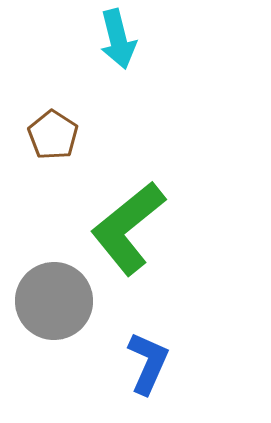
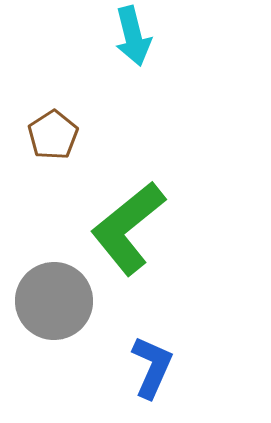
cyan arrow: moved 15 px right, 3 px up
brown pentagon: rotated 6 degrees clockwise
blue L-shape: moved 4 px right, 4 px down
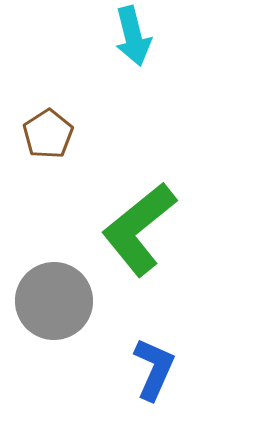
brown pentagon: moved 5 px left, 1 px up
green L-shape: moved 11 px right, 1 px down
blue L-shape: moved 2 px right, 2 px down
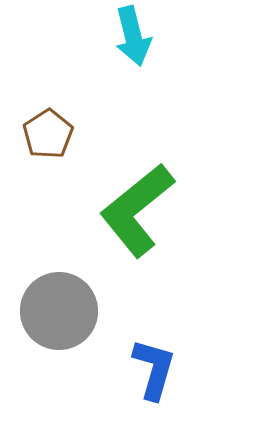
green L-shape: moved 2 px left, 19 px up
gray circle: moved 5 px right, 10 px down
blue L-shape: rotated 8 degrees counterclockwise
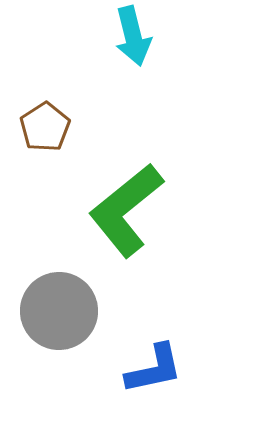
brown pentagon: moved 3 px left, 7 px up
green L-shape: moved 11 px left
blue L-shape: rotated 62 degrees clockwise
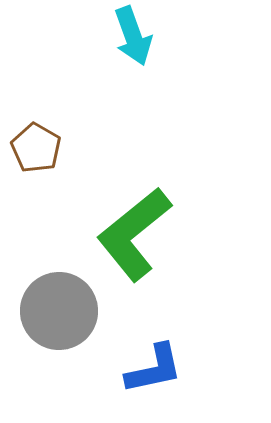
cyan arrow: rotated 6 degrees counterclockwise
brown pentagon: moved 9 px left, 21 px down; rotated 9 degrees counterclockwise
green L-shape: moved 8 px right, 24 px down
